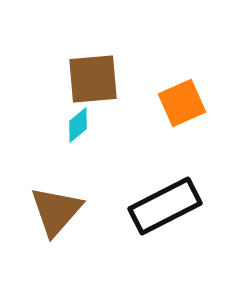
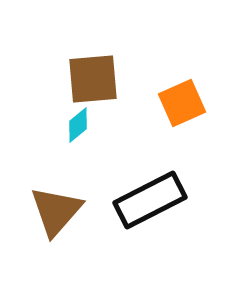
black rectangle: moved 15 px left, 6 px up
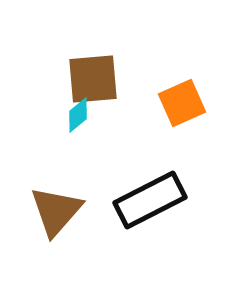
cyan diamond: moved 10 px up
